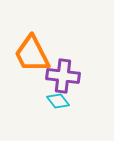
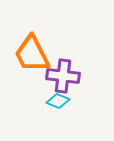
cyan diamond: rotated 30 degrees counterclockwise
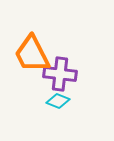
purple cross: moved 3 px left, 2 px up
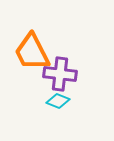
orange trapezoid: moved 2 px up
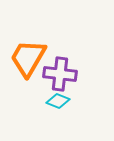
orange trapezoid: moved 4 px left, 6 px down; rotated 57 degrees clockwise
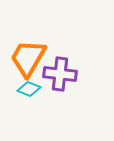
cyan diamond: moved 29 px left, 12 px up
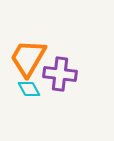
cyan diamond: rotated 40 degrees clockwise
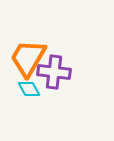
purple cross: moved 6 px left, 2 px up
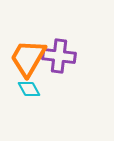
purple cross: moved 5 px right, 16 px up
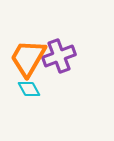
purple cross: rotated 28 degrees counterclockwise
